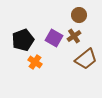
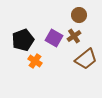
orange cross: moved 1 px up
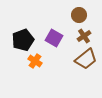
brown cross: moved 10 px right
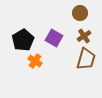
brown circle: moved 1 px right, 2 px up
black pentagon: rotated 10 degrees counterclockwise
brown trapezoid: rotated 35 degrees counterclockwise
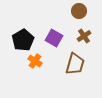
brown circle: moved 1 px left, 2 px up
brown trapezoid: moved 11 px left, 5 px down
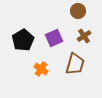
brown circle: moved 1 px left
purple square: rotated 36 degrees clockwise
orange cross: moved 6 px right, 8 px down
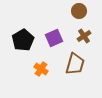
brown circle: moved 1 px right
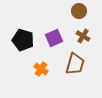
brown cross: moved 1 px left; rotated 24 degrees counterclockwise
black pentagon: rotated 25 degrees counterclockwise
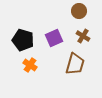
orange cross: moved 11 px left, 4 px up
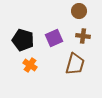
brown cross: rotated 24 degrees counterclockwise
